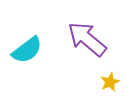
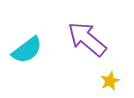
yellow star: moved 1 px up
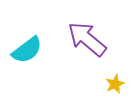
yellow star: moved 5 px right, 3 px down
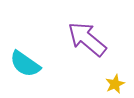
cyan semicircle: moved 2 px left, 14 px down; rotated 72 degrees clockwise
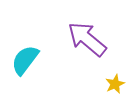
cyan semicircle: moved 4 px up; rotated 92 degrees clockwise
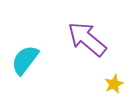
yellow star: moved 1 px left
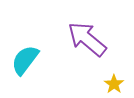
yellow star: rotated 12 degrees counterclockwise
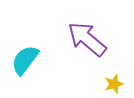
yellow star: rotated 18 degrees clockwise
